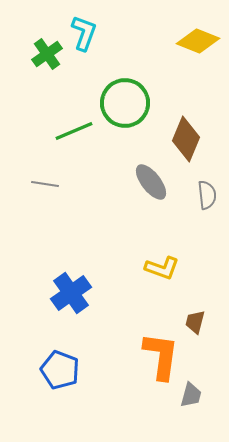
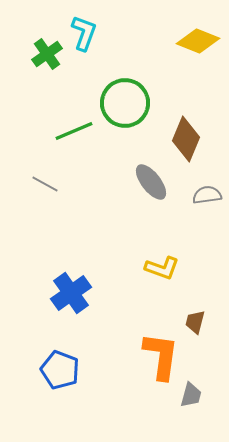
gray line: rotated 20 degrees clockwise
gray semicircle: rotated 92 degrees counterclockwise
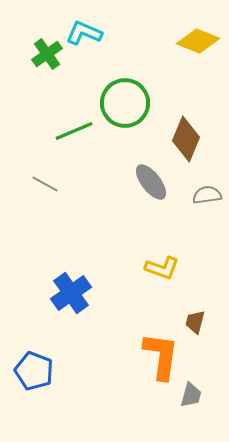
cyan L-shape: rotated 87 degrees counterclockwise
blue pentagon: moved 26 px left, 1 px down
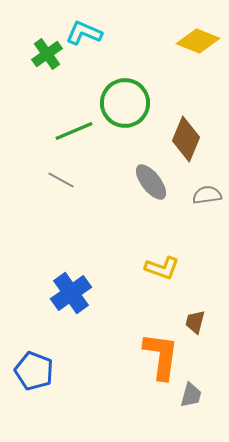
gray line: moved 16 px right, 4 px up
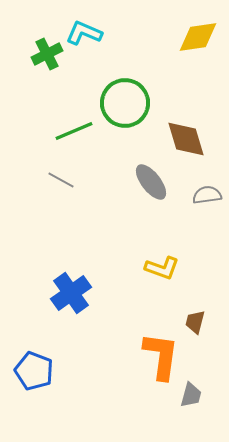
yellow diamond: moved 4 px up; rotated 30 degrees counterclockwise
green cross: rotated 8 degrees clockwise
brown diamond: rotated 39 degrees counterclockwise
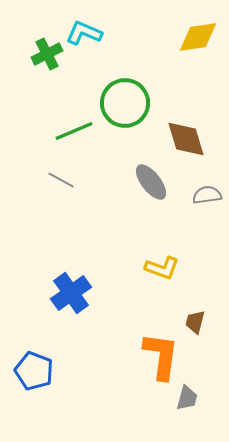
gray trapezoid: moved 4 px left, 3 px down
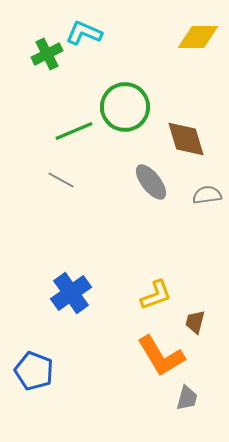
yellow diamond: rotated 9 degrees clockwise
green circle: moved 4 px down
yellow L-shape: moved 6 px left, 27 px down; rotated 40 degrees counterclockwise
orange L-shape: rotated 141 degrees clockwise
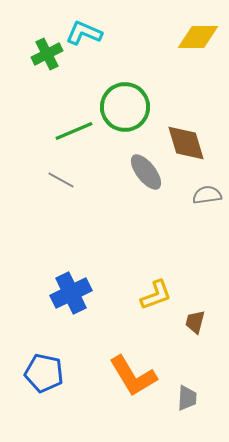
brown diamond: moved 4 px down
gray ellipse: moved 5 px left, 10 px up
blue cross: rotated 9 degrees clockwise
orange L-shape: moved 28 px left, 20 px down
blue pentagon: moved 10 px right, 2 px down; rotated 9 degrees counterclockwise
gray trapezoid: rotated 12 degrees counterclockwise
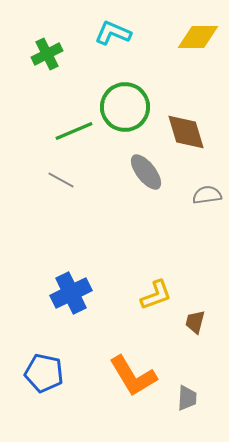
cyan L-shape: moved 29 px right
brown diamond: moved 11 px up
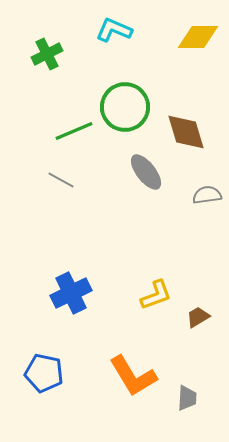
cyan L-shape: moved 1 px right, 3 px up
brown trapezoid: moved 3 px right, 5 px up; rotated 45 degrees clockwise
